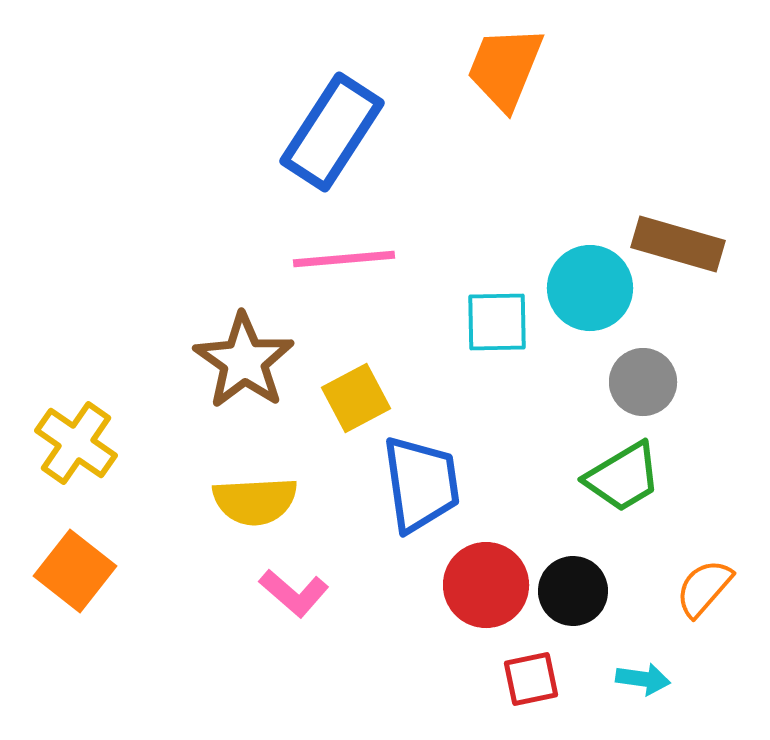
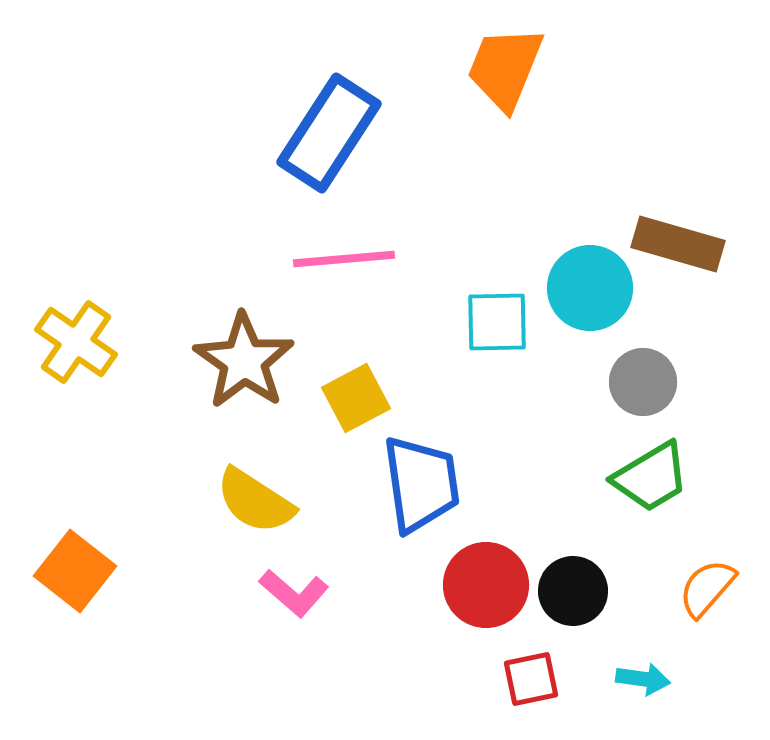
blue rectangle: moved 3 px left, 1 px down
yellow cross: moved 101 px up
green trapezoid: moved 28 px right
yellow semicircle: rotated 36 degrees clockwise
orange semicircle: moved 3 px right
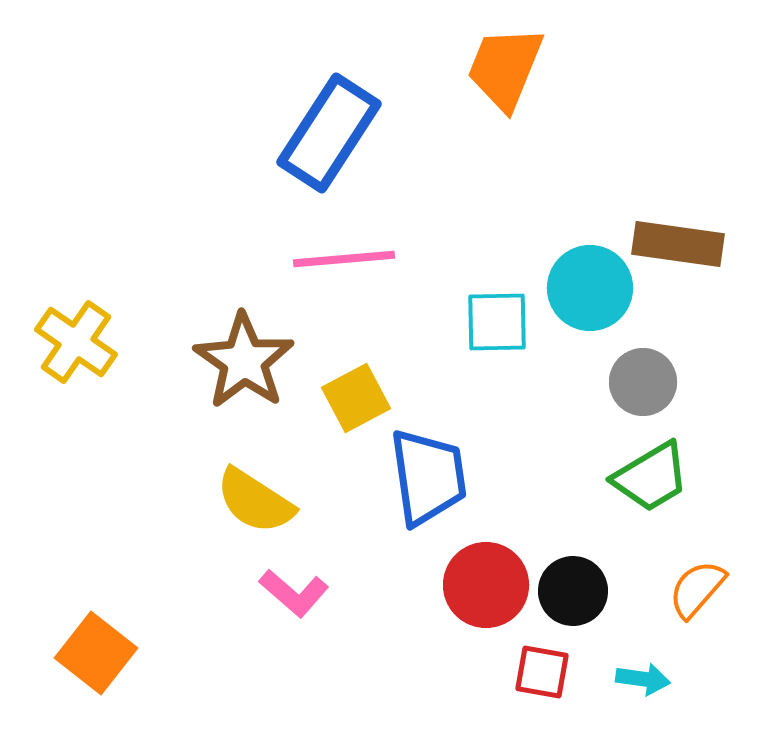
brown rectangle: rotated 8 degrees counterclockwise
blue trapezoid: moved 7 px right, 7 px up
orange square: moved 21 px right, 82 px down
orange semicircle: moved 10 px left, 1 px down
red square: moved 11 px right, 7 px up; rotated 22 degrees clockwise
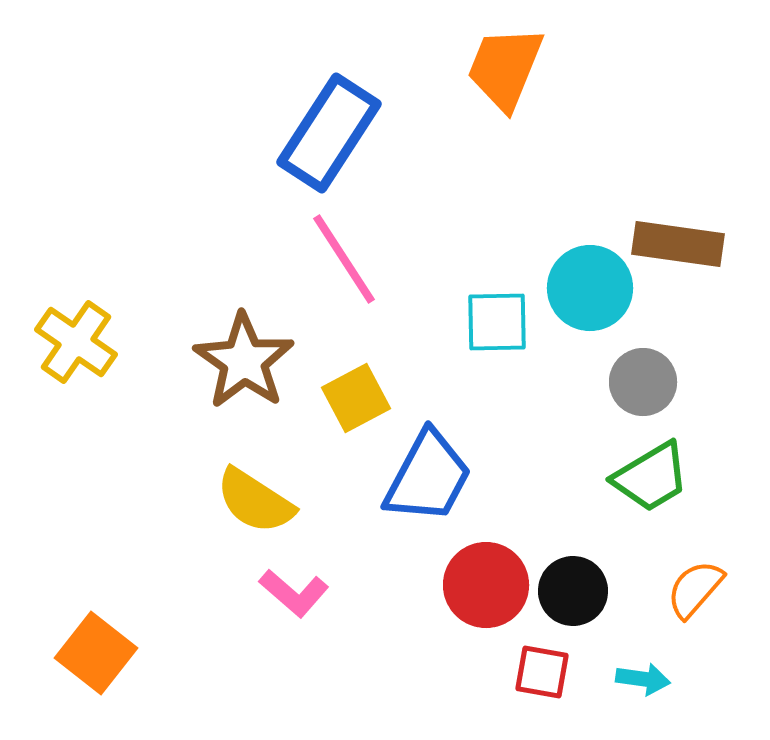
pink line: rotated 62 degrees clockwise
blue trapezoid: rotated 36 degrees clockwise
orange semicircle: moved 2 px left
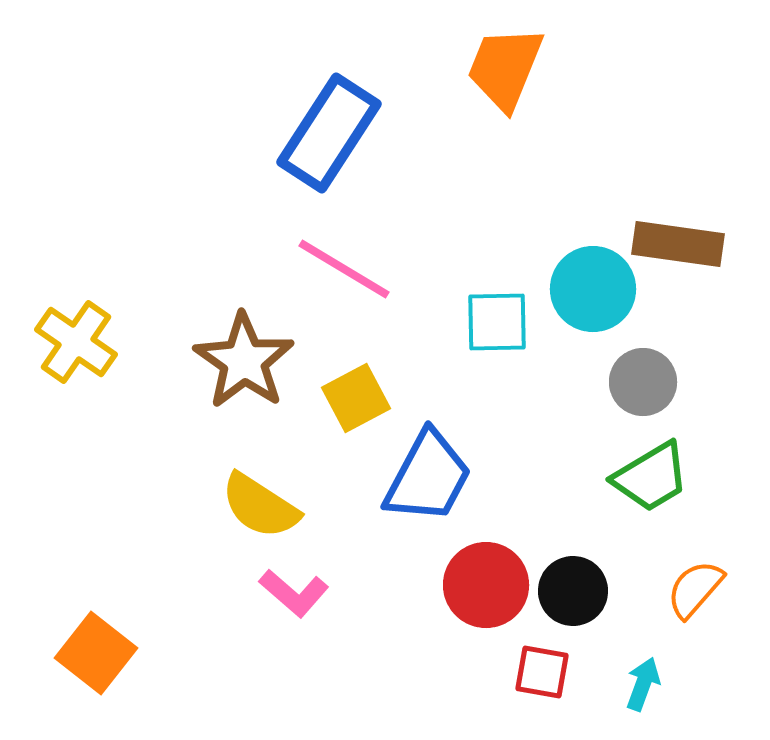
pink line: moved 10 px down; rotated 26 degrees counterclockwise
cyan circle: moved 3 px right, 1 px down
yellow semicircle: moved 5 px right, 5 px down
cyan arrow: moved 5 px down; rotated 78 degrees counterclockwise
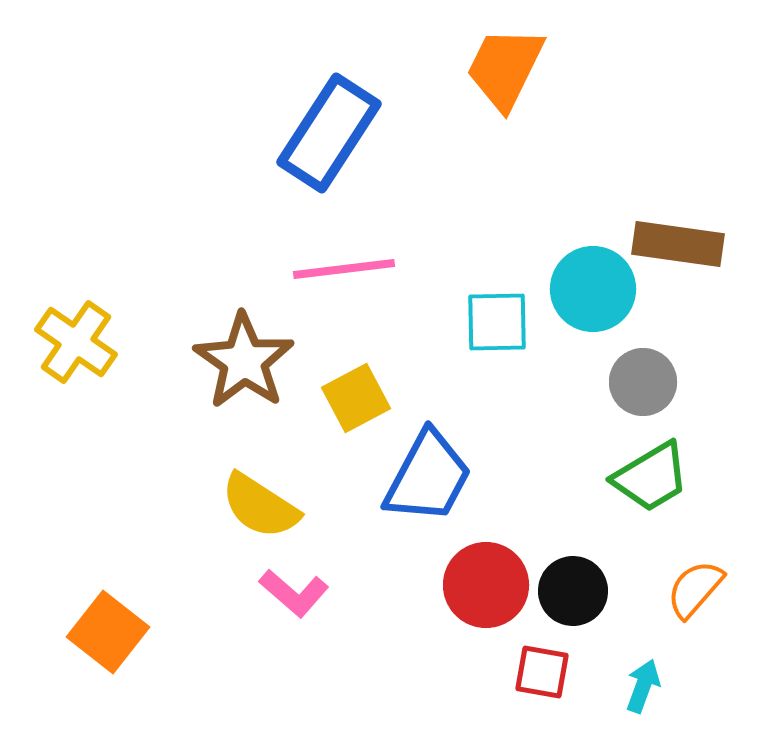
orange trapezoid: rotated 4 degrees clockwise
pink line: rotated 38 degrees counterclockwise
orange square: moved 12 px right, 21 px up
cyan arrow: moved 2 px down
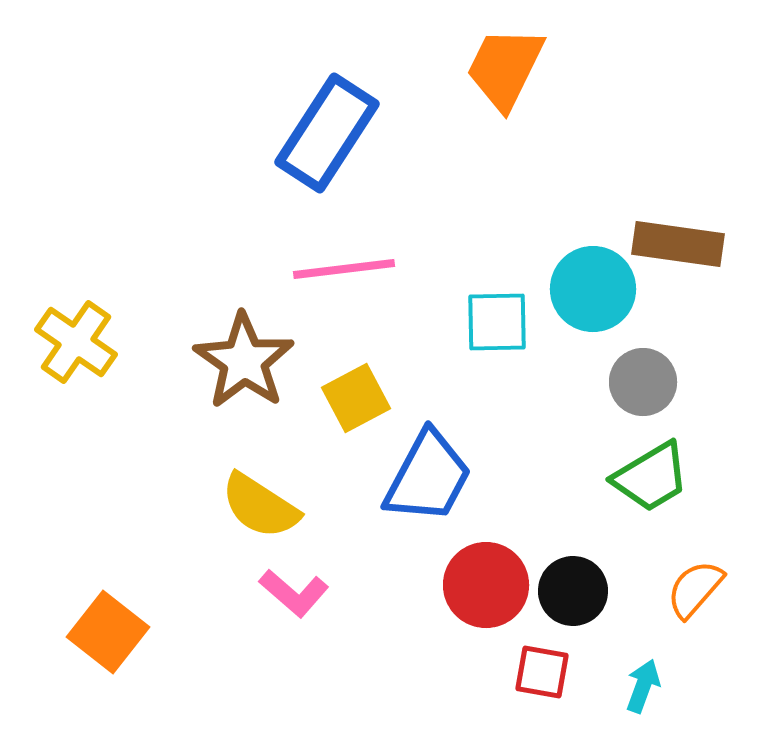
blue rectangle: moved 2 px left
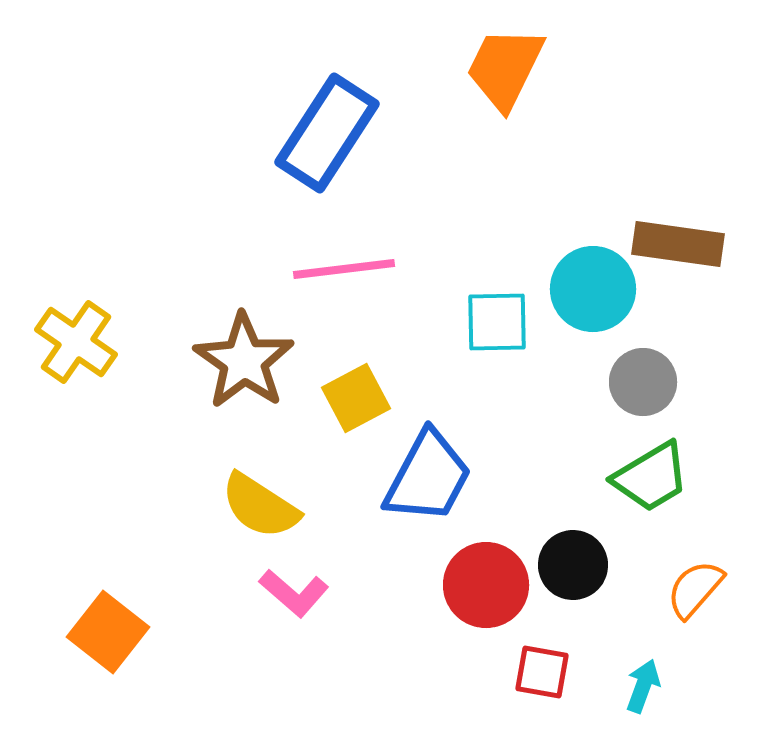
black circle: moved 26 px up
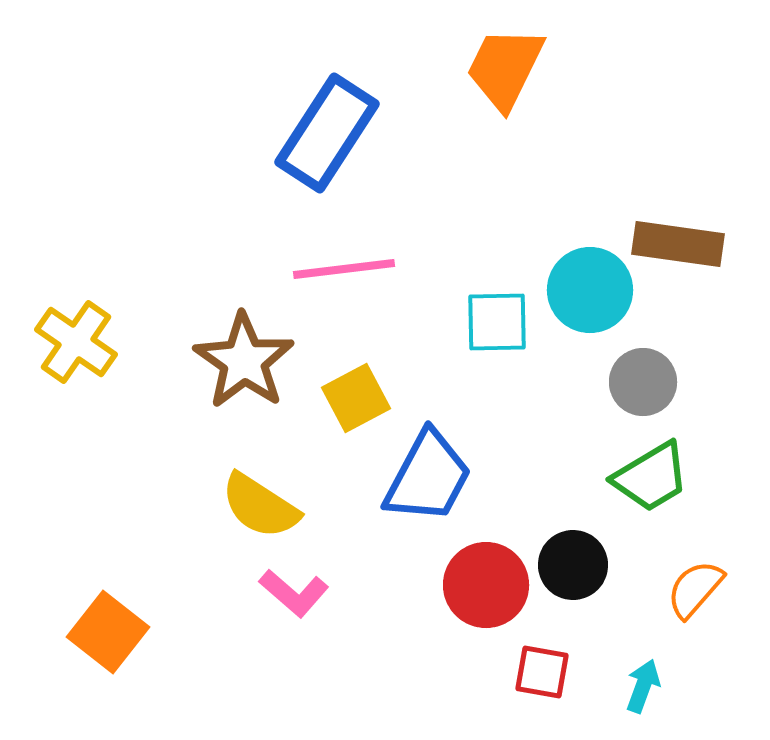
cyan circle: moved 3 px left, 1 px down
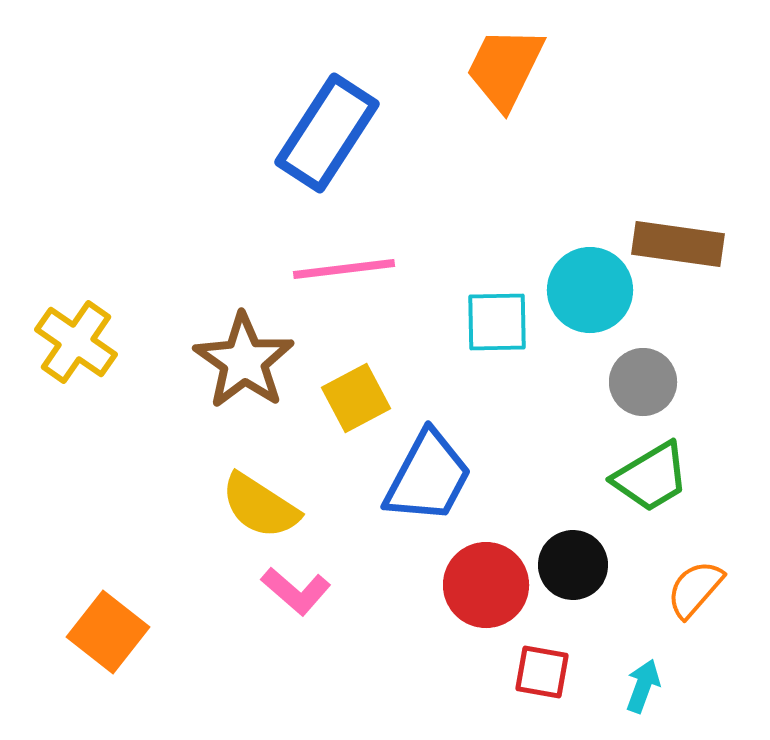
pink L-shape: moved 2 px right, 2 px up
